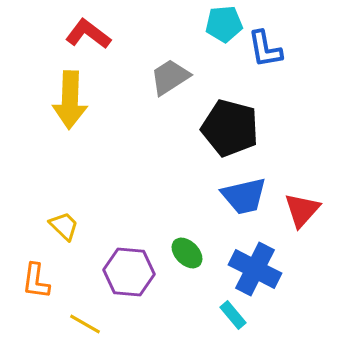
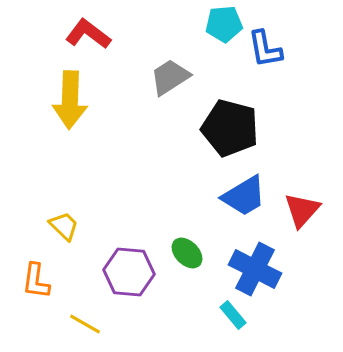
blue trapezoid: rotated 18 degrees counterclockwise
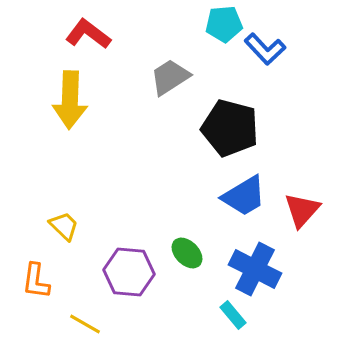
blue L-shape: rotated 33 degrees counterclockwise
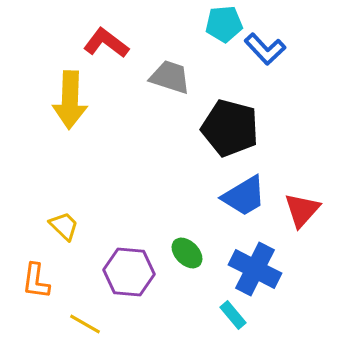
red L-shape: moved 18 px right, 9 px down
gray trapezoid: rotated 51 degrees clockwise
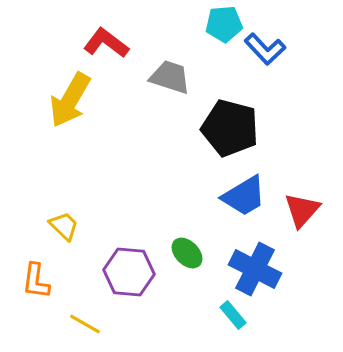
yellow arrow: rotated 28 degrees clockwise
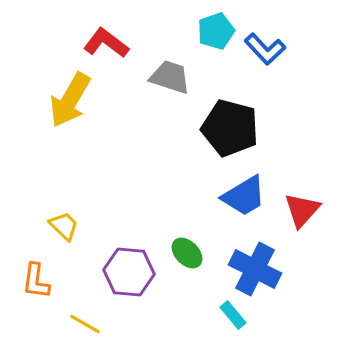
cyan pentagon: moved 8 px left, 7 px down; rotated 15 degrees counterclockwise
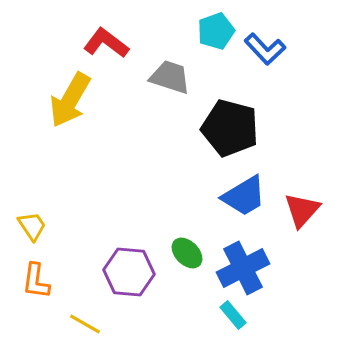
yellow trapezoid: moved 32 px left; rotated 12 degrees clockwise
blue cross: moved 12 px left, 1 px up; rotated 36 degrees clockwise
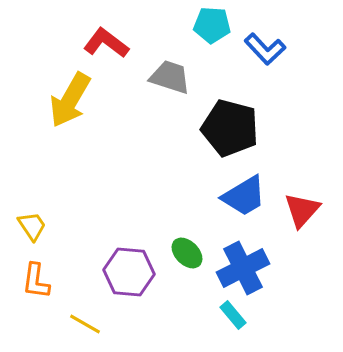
cyan pentagon: moved 4 px left, 6 px up; rotated 24 degrees clockwise
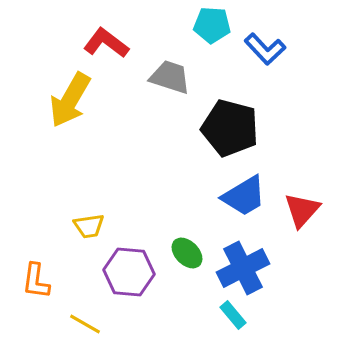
yellow trapezoid: moved 57 px right; rotated 116 degrees clockwise
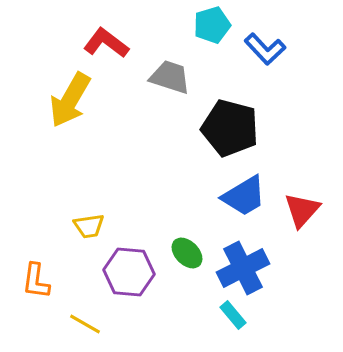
cyan pentagon: rotated 21 degrees counterclockwise
